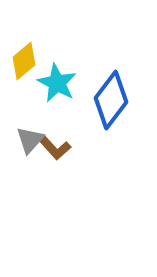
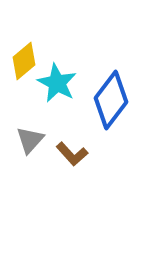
brown L-shape: moved 17 px right, 6 px down
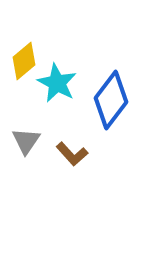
gray triangle: moved 4 px left, 1 px down; rotated 8 degrees counterclockwise
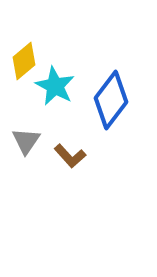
cyan star: moved 2 px left, 3 px down
brown L-shape: moved 2 px left, 2 px down
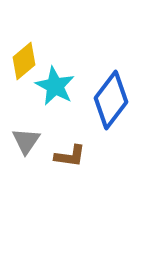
brown L-shape: rotated 40 degrees counterclockwise
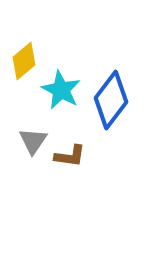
cyan star: moved 6 px right, 4 px down
gray triangle: moved 7 px right
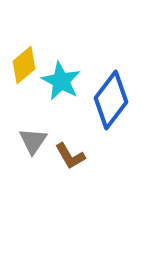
yellow diamond: moved 4 px down
cyan star: moved 9 px up
brown L-shape: rotated 52 degrees clockwise
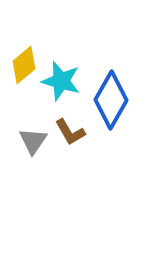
cyan star: rotated 12 degrees counterclockwise
blue diamond: rotated 8 degrees counterclockwise
brown L-shape: moved 24 px up
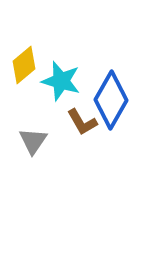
brown L-shape: moved 12 px right, 10 px up
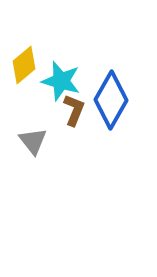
brown L-shape: moved 8 px left, 12 px up; rotated 128 degrees counterclockwise
gray triangle: rotated 12 degrees counterclockwise
